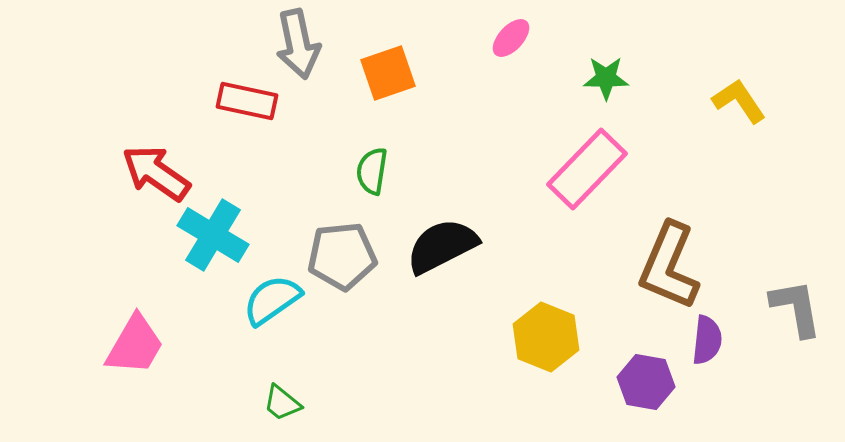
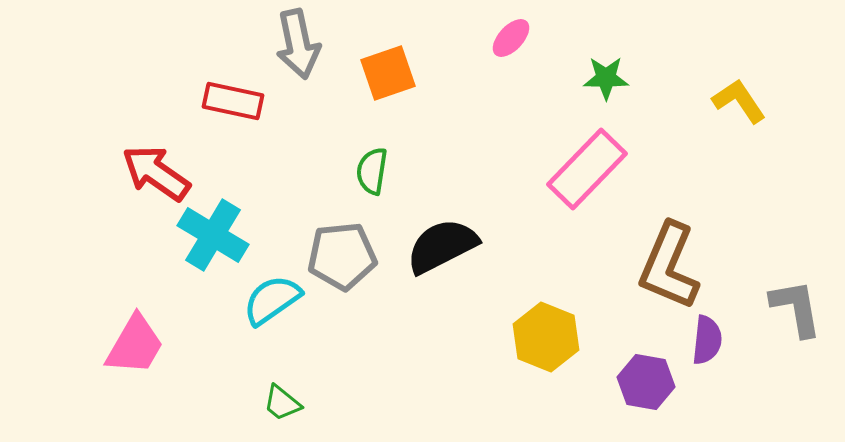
red rectangle: moved 14 px left
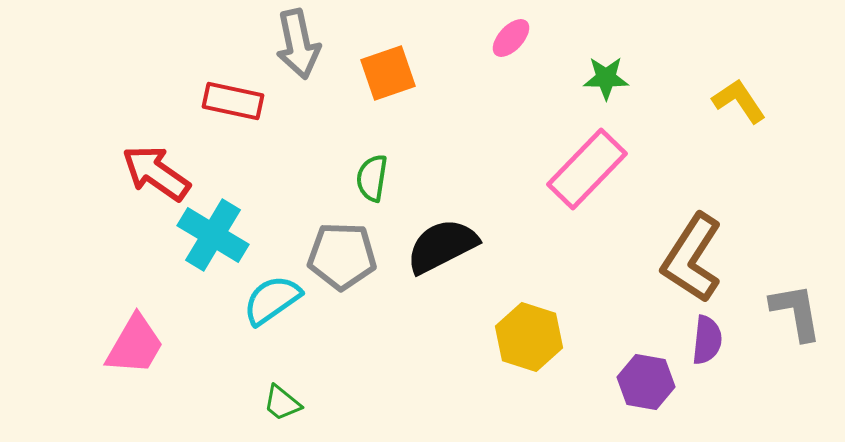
green semicircle: moved 7 px down
gray pentagon: rotated 8 degrees clockwise
brown L-shape: moved 23 px right, 8 px up; rotated 10 degrees clockwise
gray L-shape: moved 4 px down
yellow hexagon: moved 17 px left; rotated 4 degrees counterclockwise
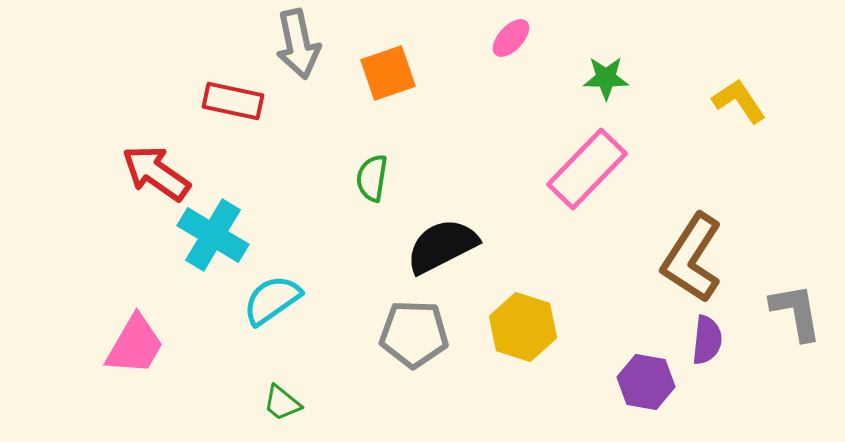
gray pentagon: moved 72 px right, 78 px down
yellow hexagon: moved 6 px left, 10 px up
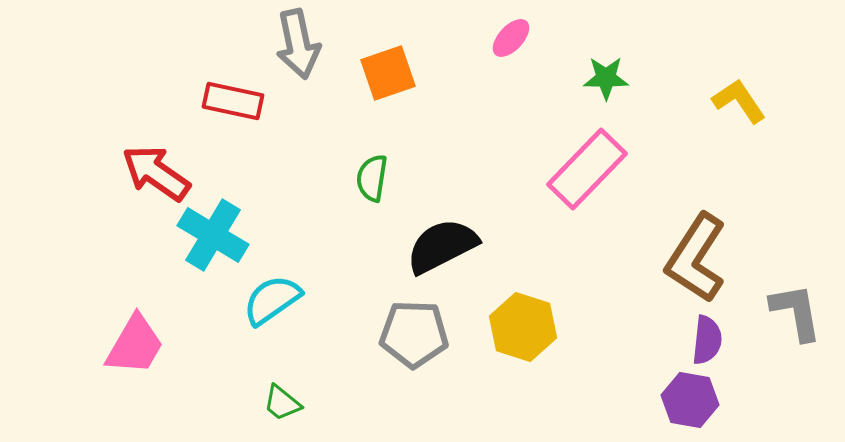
brown L-shape: moved 4 px right
purple hexagon: moved 44 px right, 18 px down
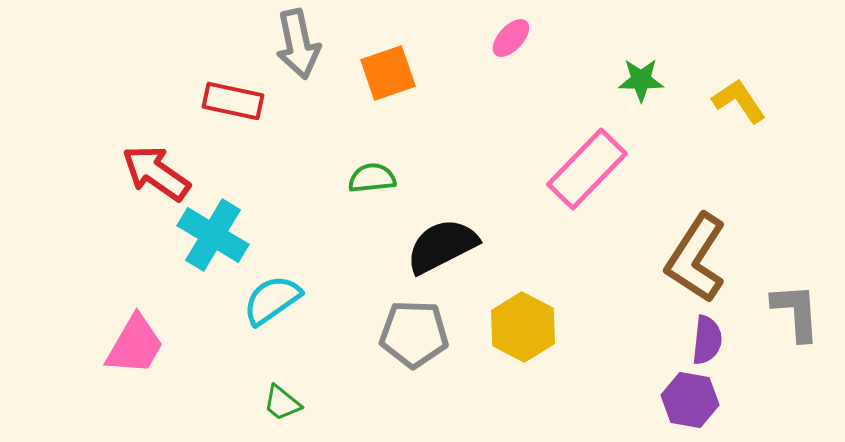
green star: moved 35 px right, 2 px down
green semicircle: rotated 75 degrees clockwise
gray L-shape: rotated 6 degrees clockwise
yellow hexagon: rotated 10 degrees clockwise
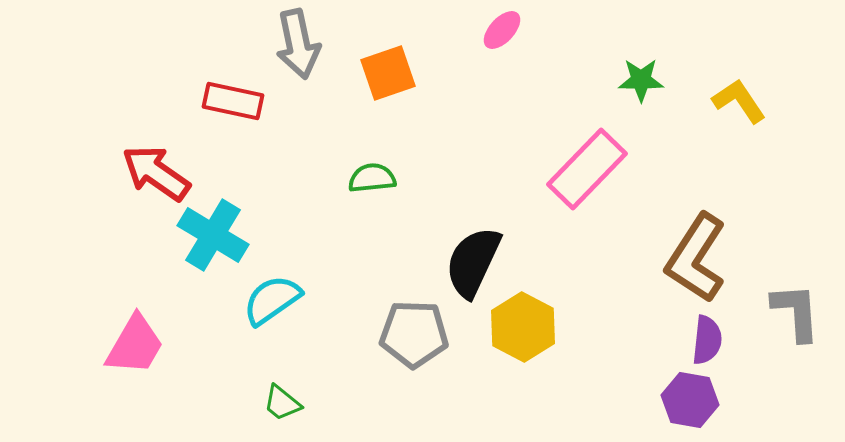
pink ellipse: moved 9 px left, 8 px up
black semicircle: moved 31 px right, 16 px down; rotated 38 degrees counterclockwise
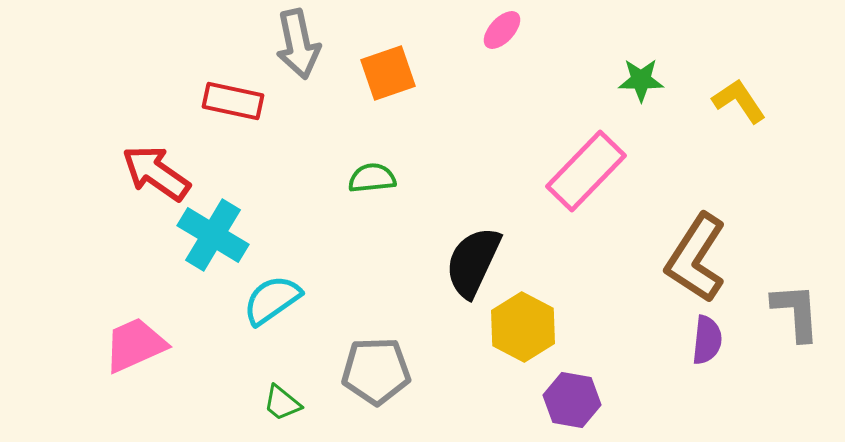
pink rectangle: moved 1 px left, 2 px down
gray pentagon: moved 38 px left, 37 px down; rotated 4 degrees counterclockwise
pink trapezoid: rotated 144 degrees counterclockwise
purple hexagon: moved 118 px left
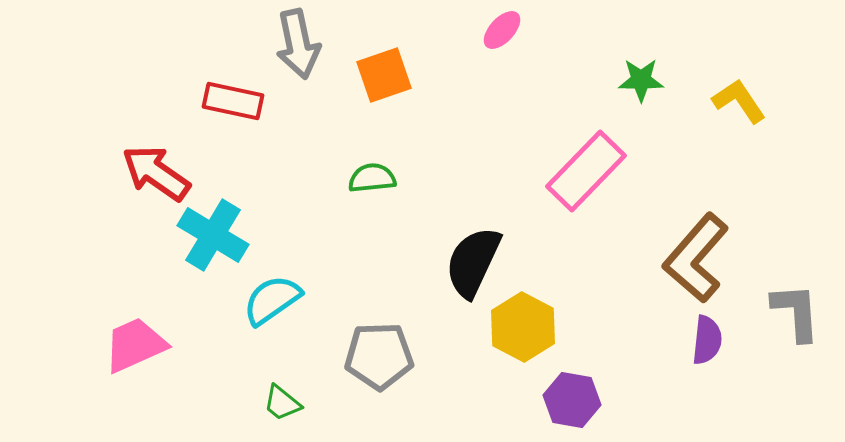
orange square: moved 4 px left, 2 px down
brown L-shape: rotated 8 degrees clockwise
gray pentagon: moved 3 px right, 15 px up
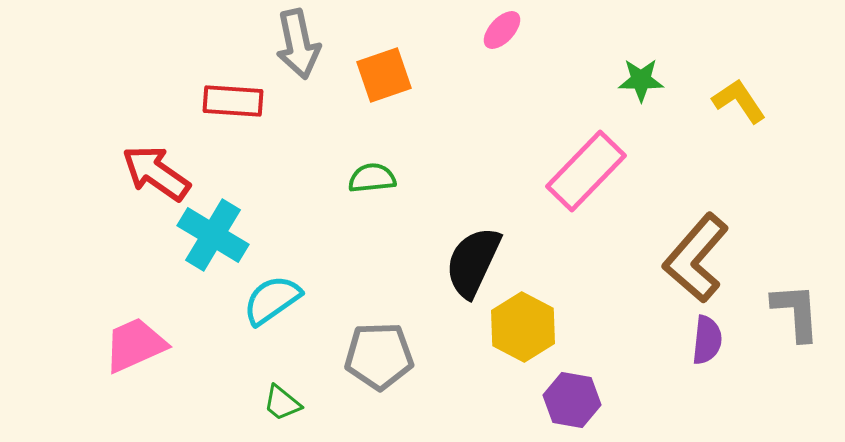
red rectangle: rotated 8 degrees counterclockwise
